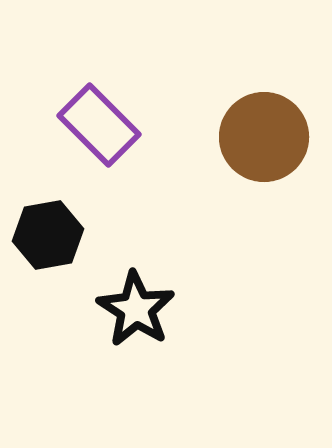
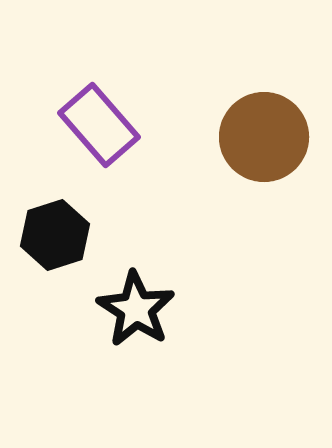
purple rectangle: rotated 4 degrees clockwise
black hexagon: moved 7 px right; rotated 8 degrees counterclockwise
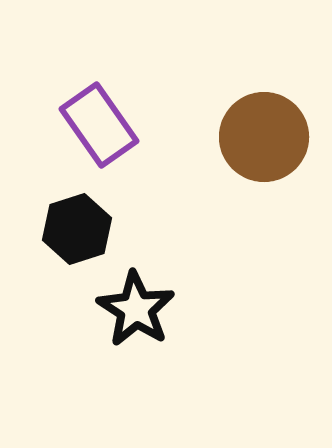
purple rectangle: rotated 6 degrees clockwise
black hexagon: moved 22 px right, 6 px up
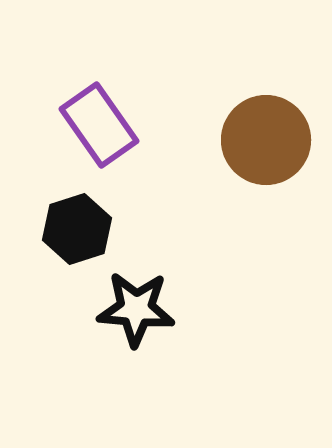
brown circle: moved 2 px right, 3 px down
black star: rotated 28 degrees counterclockwise
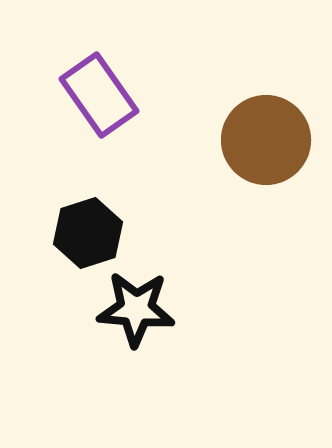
purple rectangle: moved 30 px up
black hexagon: moved 11 px right, 4 px down
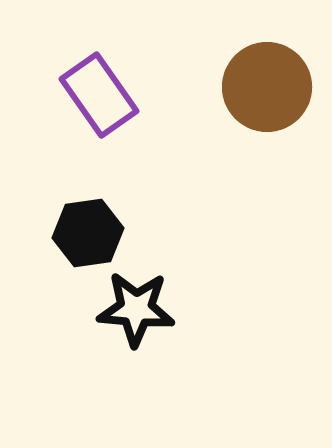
brown circle: moved 1 px right, 53 px up
black hexagon: rotated 10 degrees clockwise
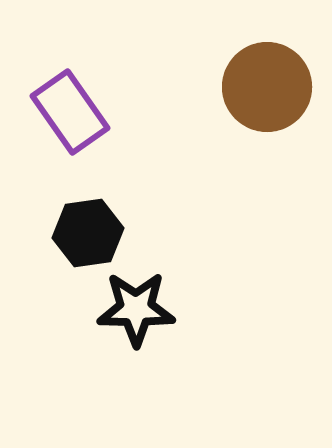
purple rectangle: moved 29 px left, 17 px down
black star: rotated 4 degrees counterclockwise
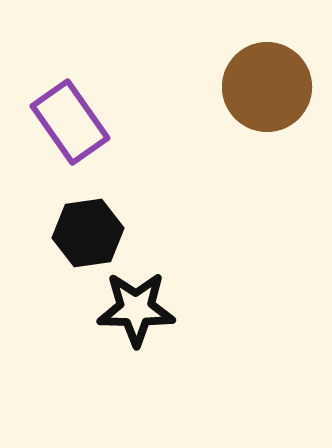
purple rectangle: moved 10 px down
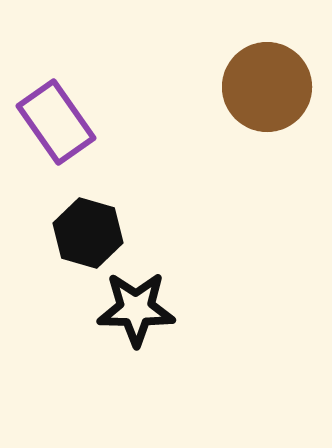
purple rectangle: moved 14 px left
black hexagon: rotated 24 degrees clockwise
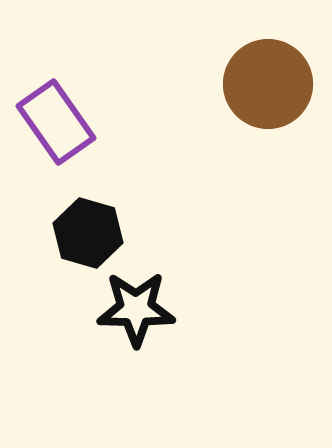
brown circle: moved 1 px right, 3 px up
